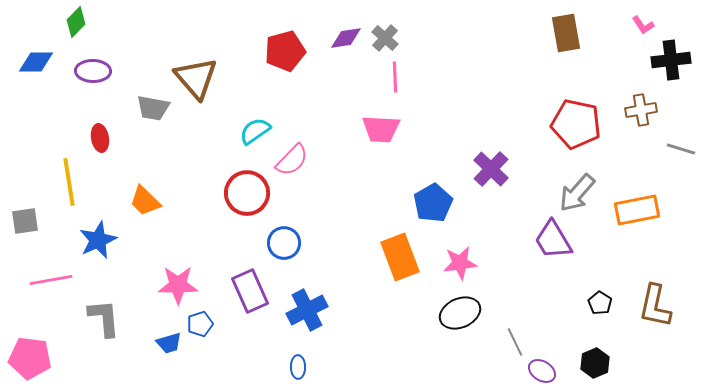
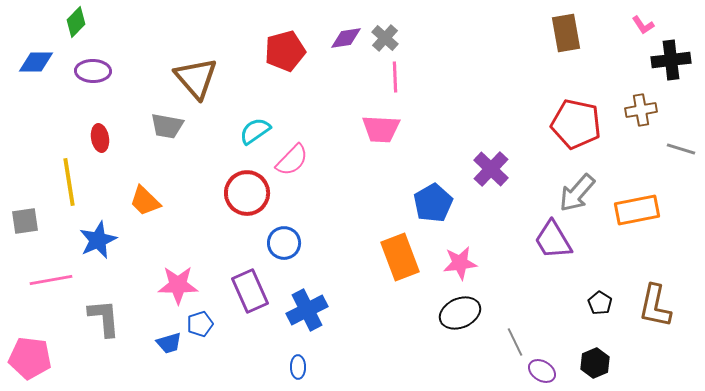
gray trapezoid at (153, 108): moved 14 px right, 18 px down
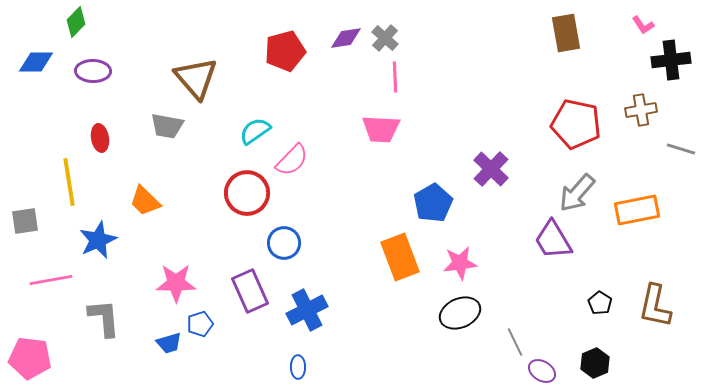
pink star at (178, 285): moved 2 px left, 2 px up
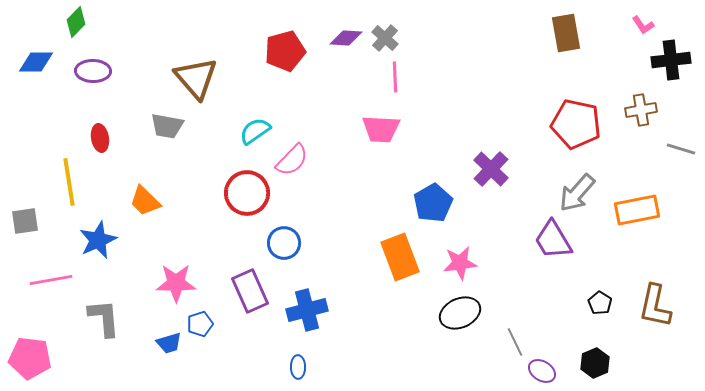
purple diamond at (346, 38): rotated 12 degrees clockwise
blue cross at (307, 310): rotated 12 degrees clockwise
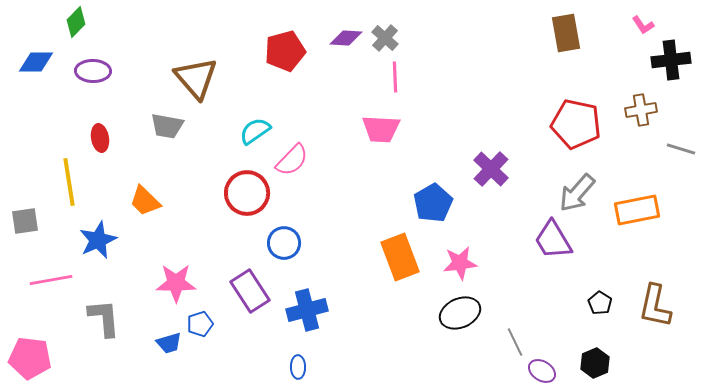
purple rectangle at (250, 291): rotated 9 degrees counterclockwise
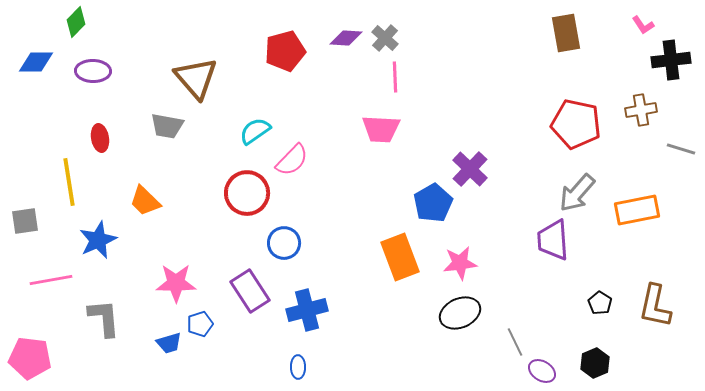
purple cross at (491, 169): moved 21 px left
purple trapezoid at (553, 240): rotated 27 degrees clockwise
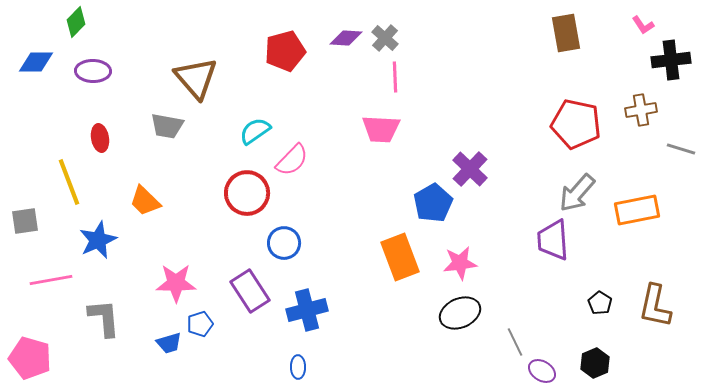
yellow line at (69, 182): rotated 12 degrees counterclockwise
pink pentagon at (30, 358): rotated 9 degrees clockwise
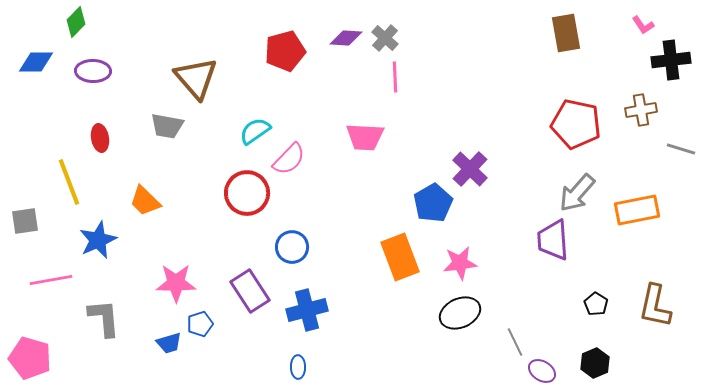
pink trapezoid at (381, 129): moved 16 px left, 8 px down
pink semicircle at (292, 160): moved 3 px left, 1 px up
blue circle at (284, 243): moved 8 px right, 4 px down
black pentagon at (600, 303): moved 4 px left, 1 px down
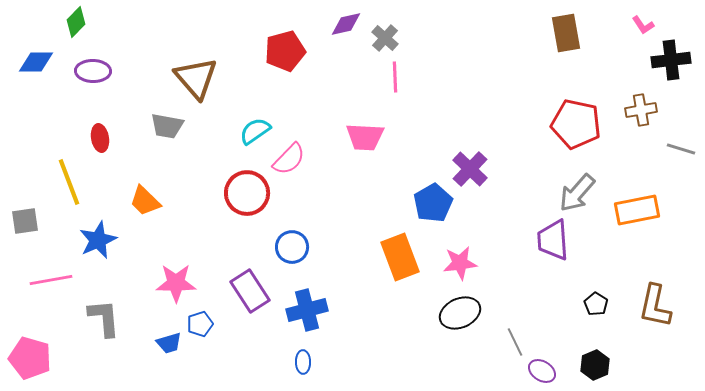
purple diamond at (346, 38): moved 14 px up; rotated 16 degrees counterclockwise
black hexagon at (595, 363): moved 2 px down
blue ellipse at (298, 367): moved 5 px right, 5 px up
